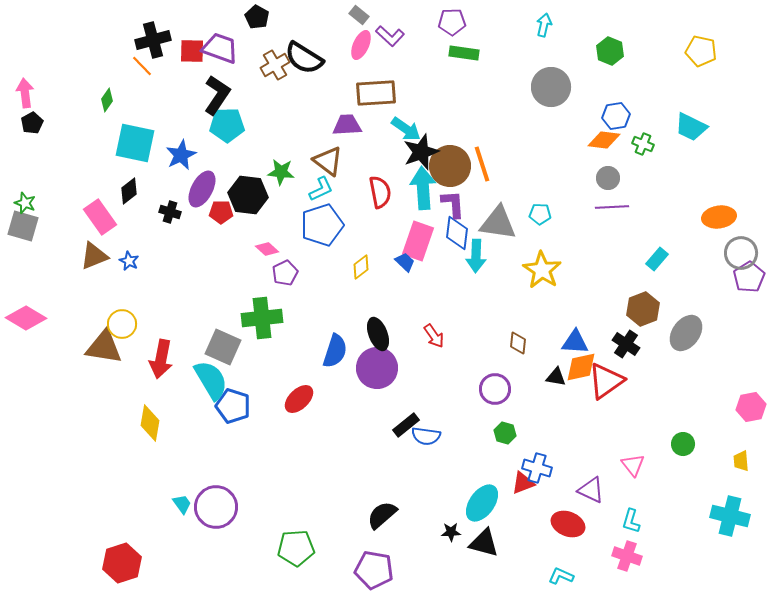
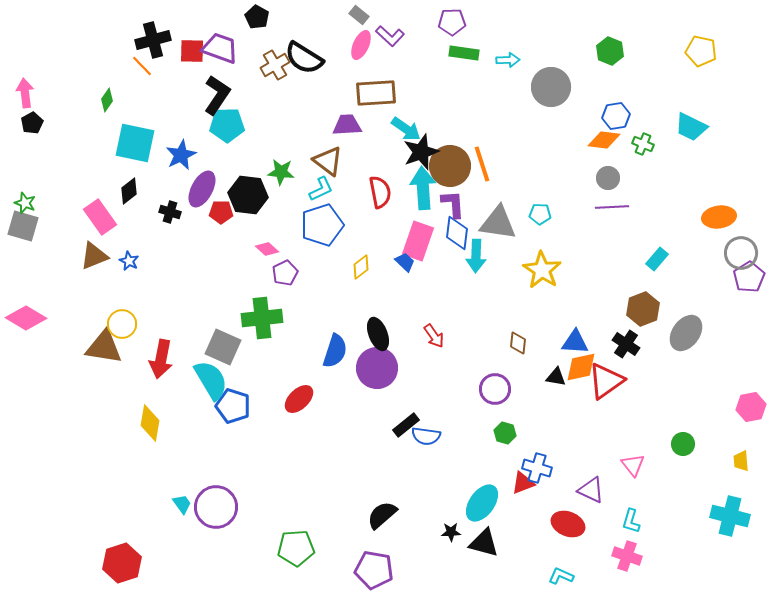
cyan arrow at (544, 25): moved 36 px left, 35 px down; rotated 75 degrees clockwise
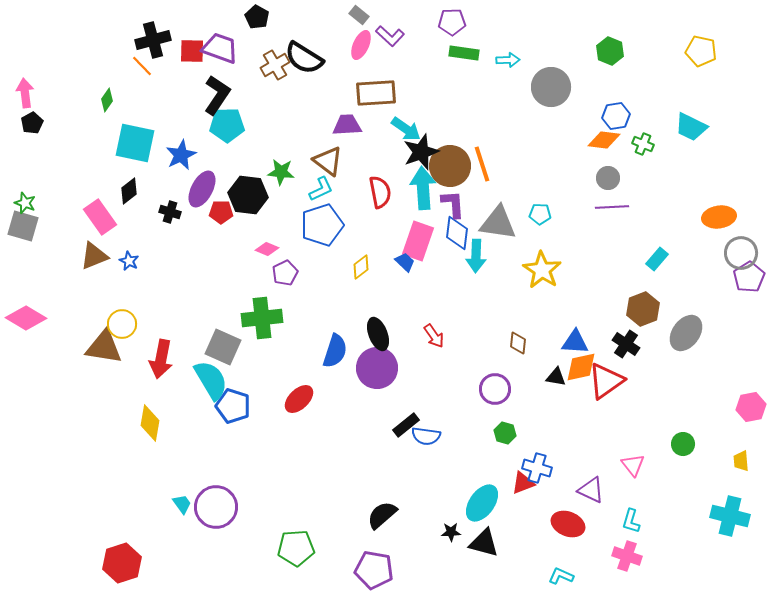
pink diamond at (267, 249): rotated 20 degrees counterclockwise
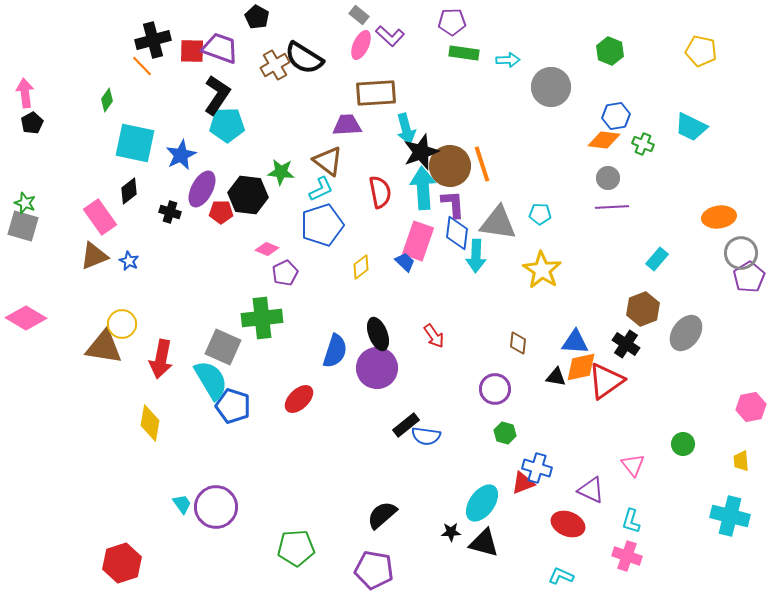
cyan arrow at (406, 129): rotated 40 degrees clockwise
